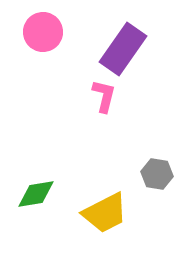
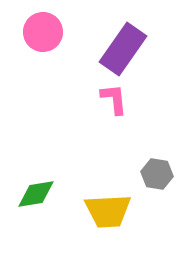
pink L-shape: moved 10 px right, 3 px down; rotated 20 degrees counterclockwise
yellow trapezoid: moved 3 px right, 2 px up; rotated 24 degrees clockwise
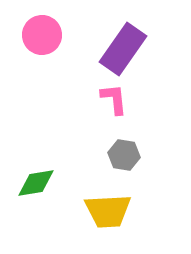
pink circle: moved 1 px left, 3 px down
gray hexagon: moved 33 px left, 19 px up
green diamond: moved 11 px up
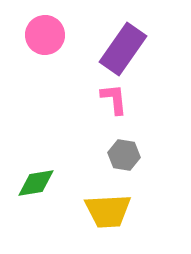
pink circle: moved 3 px right
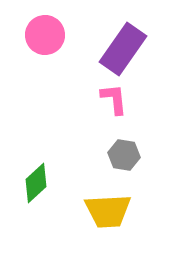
green diamond: rotated 33 degrees counterclockwise
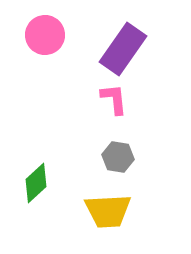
gray hexagon: moved 6 px left, 2 px down
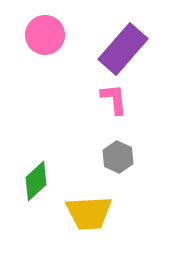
purple rectangle: rotated 6 degrees clockwise
gray hexagon: rotated 16 degrees clockwise
green diamond: moved 2 px up
yellow trapezoid: moved 19 px left, 2 px down
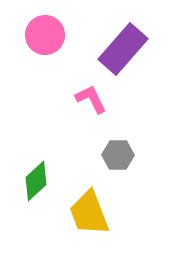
pink L-shape: moved 23 px left; rotated 20 degrees counterclockwise
gray hexagon: moved 2 px up; rotated 24 degrees counterclockwise
yellow trapezoid: rotated 72 degrees clockwise
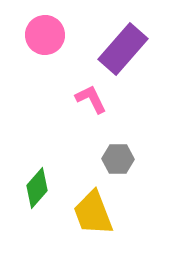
gray hexagon: moved 4 px down
green diamond: moved 1 px right, 7 px down; rotated 6 degrees counterclockwise
yellow trapezoid: moved 4 px right
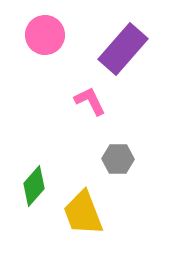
pink L-shape: moved 1 px left, 2 px down
green diamond: moved 3 px left, 2 px up
yellow trapezoid: moved 10 px left
